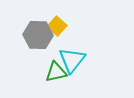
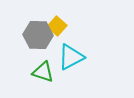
cyan triangle: moved 1 px left, 3 px up; rotated 24 degrees clockwise
green triangle: moved 13 px left; rotated 30 degrees clockwise
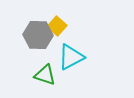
green triangle: moved 2 px right, 3 px down
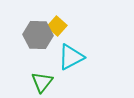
green triangle: moved 3 px left, 7 px down; rotated 50 degrees clockwise
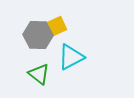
yellow square: rotated 24 degrees clockwise
green triangle: moved 3 px left, 8 px up; rotated 30 degrees counterclockwise
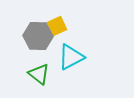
gray hexagon: moved 1 px down
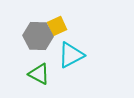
cyan triangle: moved 2 px up
green triangle: rotated 10 degrees counterclockwise
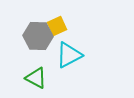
cyan triangle: moved 2 px left
green triangle: moved 3 px left, 4 px down
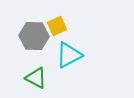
gray hexagon: moved 4 px left
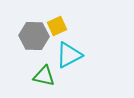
green triangle: moved 8 px right, 2 px up; rotated 15 degrees counterclockwise
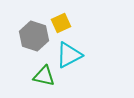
yellow square: moved 4 px right, 3 px up
gray hexagon: rotated 16 degrees clockwise
